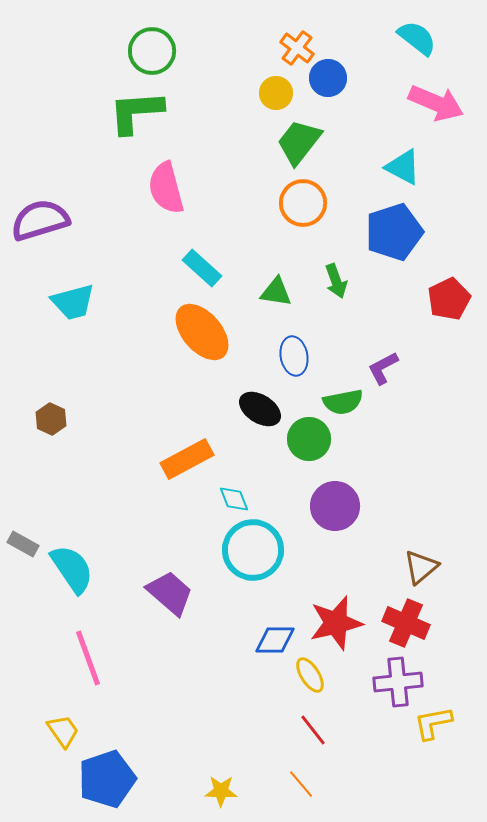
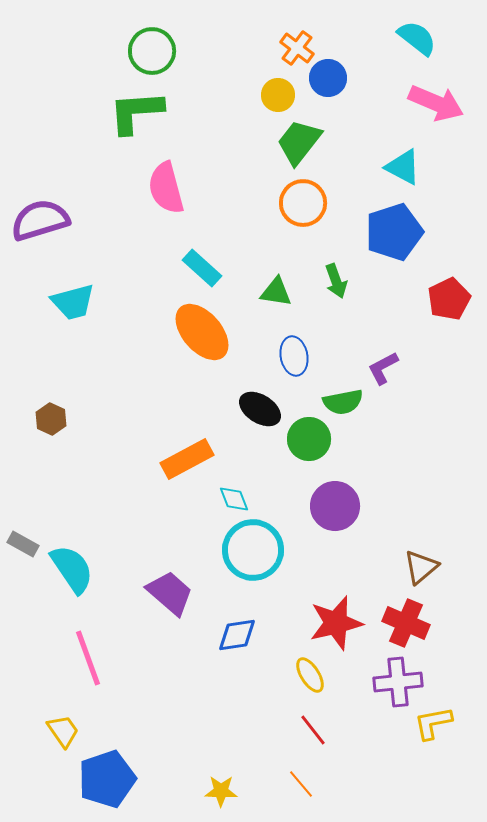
yellow circle at (276, 93): moved 2 px right, 2 px down
blue diamond at (275, 640): moved 38 px left, 5 px up; rotated 9 degrees counterclockwise
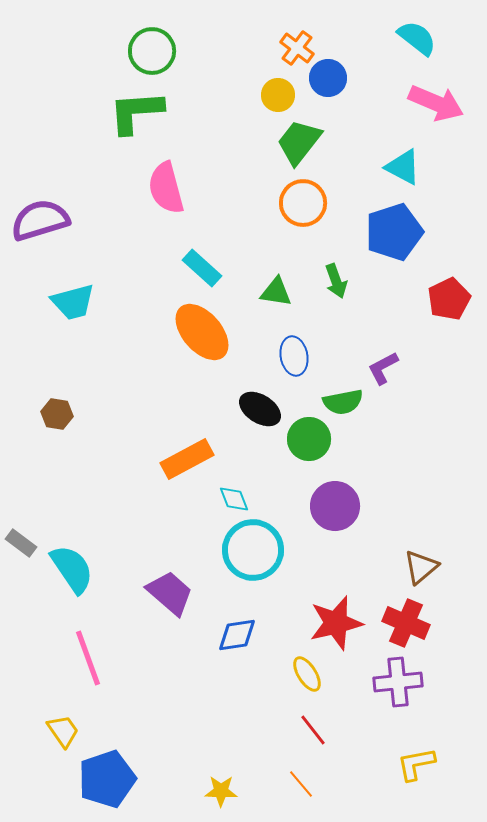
brown hexagon at (51, 419): moved 6 px right, 5 px up; rotated 16 degrees counterclockwise
gray rectangle at (23, 544): moved 2 px left, 1 px up; rotated 8 degrees clockwise
yellow ellipse at (310, 675): moved 3 px left, 1 px up
yellow L-shape at (433, 723): moved 17 px left, 41 px down
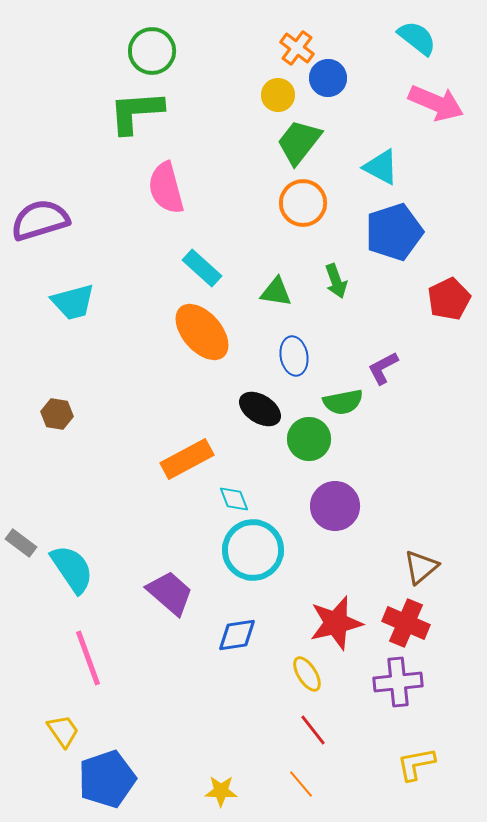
cyan triangle at (403, 167): moved 22 px left
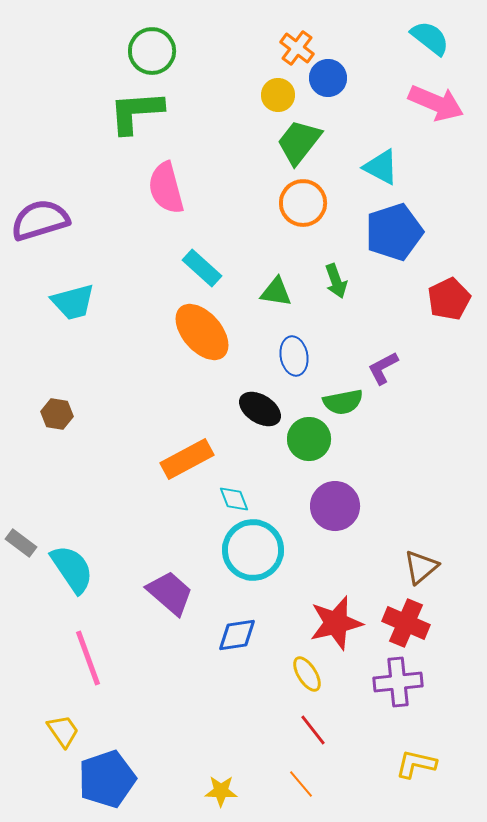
cyan semicircle at (417, 38): moved 13 px right
yellow L-shape at (416, 764): rotated 24 degrees clockwise
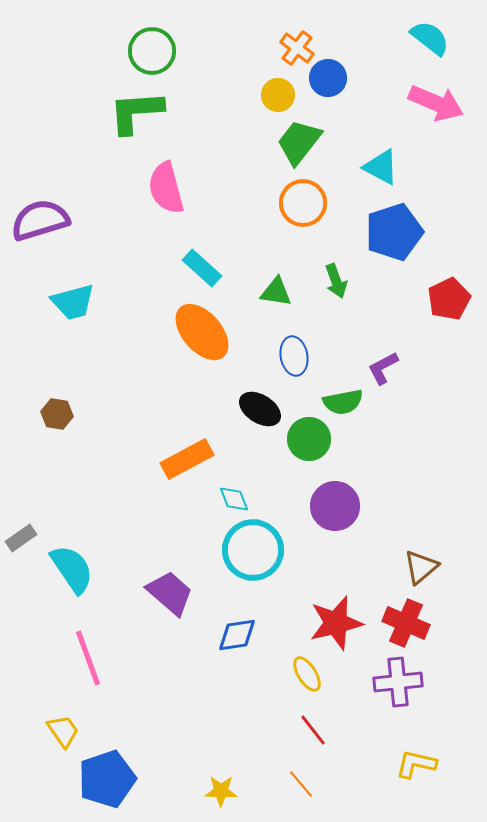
gray rectangle at (21, 543): moved 5 px up; rotated 72 degrees counterclockwise
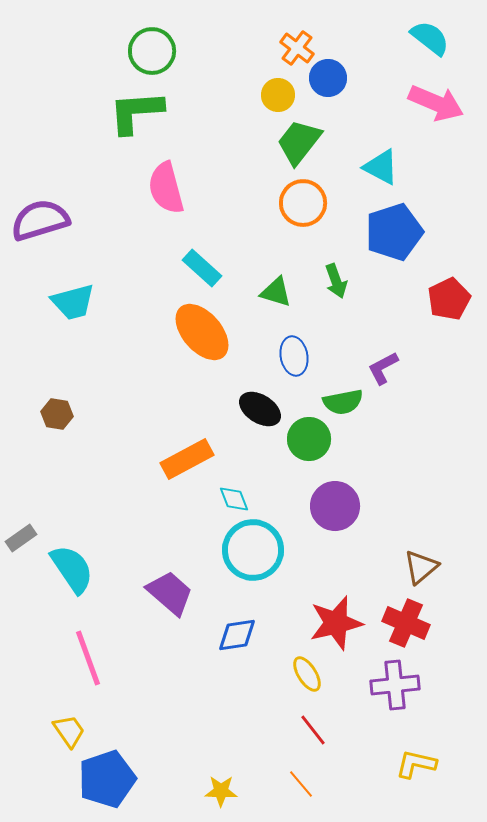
green triangle at (276, 292): rotated 8 degrees clockwise
purple cross at (398, 682): moved 3 px left, 3 px down
yellow trapezoid at (63, 731): moved 6 px right
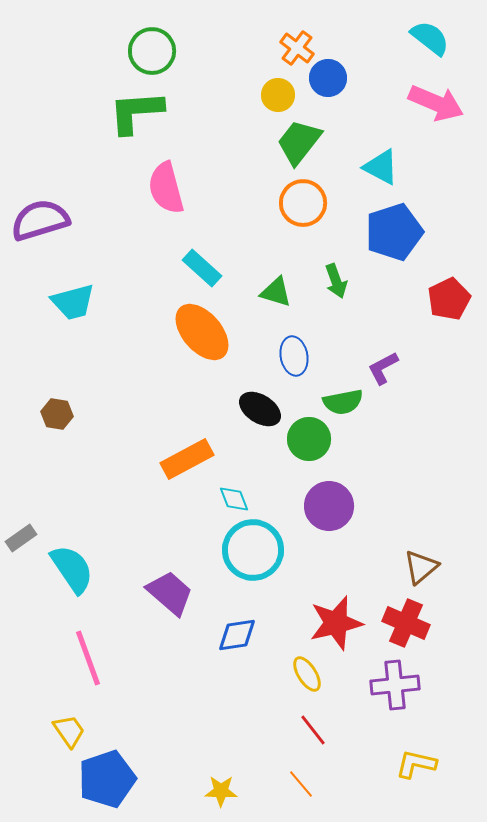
purple circle at (335, 506): moved 6 px left
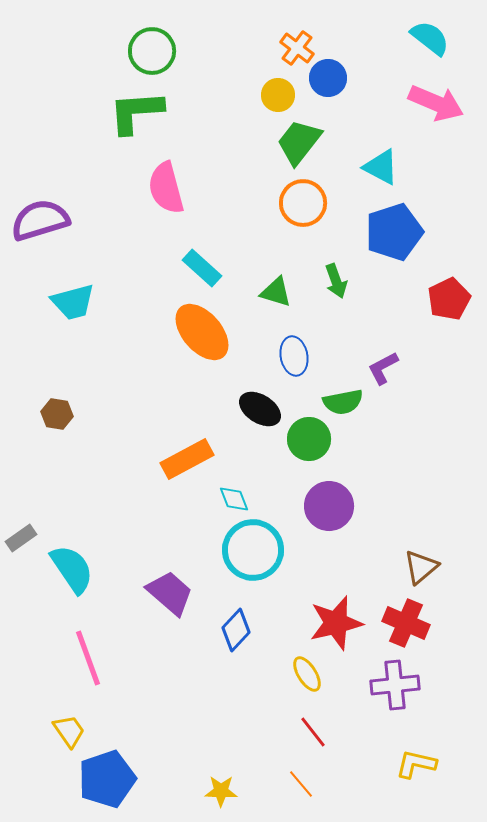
blue diamond at (237, 635): moved 1 px left, 5 px up; rotated 39 degrees counterclockwise
red line at (313, 730): moved 2 px down
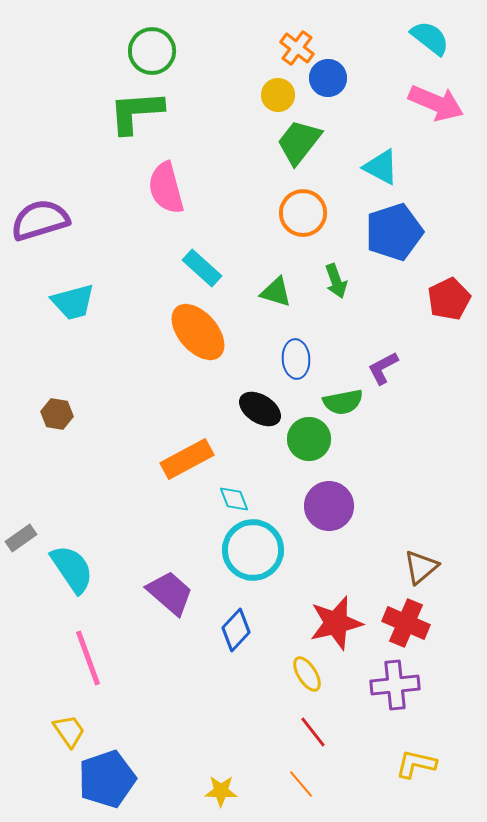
orange circle at (303, 203): moved 10 px down
orange ellipse at (202, 332): moved 4 px left
blue ellipse at (294, 356): moved 2 px right, 3 px down; rotated 6 degrees clockwise
